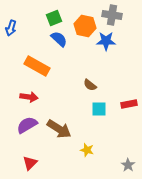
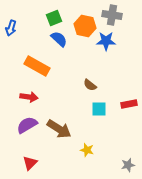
gray star: rotated 24 degrees clockwise
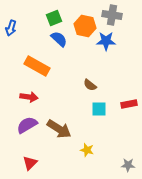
gray star: rotated 16 degrees clockwise
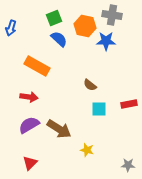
purple semicircle: moved 2 px right
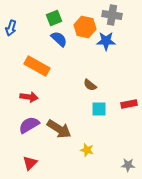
orange hexagon: moved 1 px down
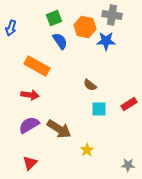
blue semicircle: moved 1 px right, 2 px down; rotated 12 degrees clockwise
red arrow: moved 1 px right, 2 px up
red rectangle: rotated 21 degrees counterclockwise
yellow star: rotated 24 degrees clockwise
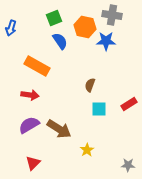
brown semicircle: rotated 72 degrees clockwise
red triangle: moved 3 px right
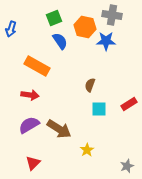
blue arrow: moved 1 px down
gray star: moved 1 px left, 1 px down; rotated 24 degrees counterclockwise
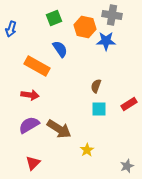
blue semicircle: moved 8 px down
brown semicircle: moved 6 px right, 1 px down
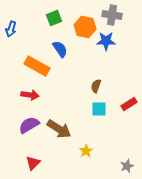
yellow star: moved 1 px left, 1 px down
